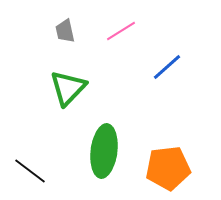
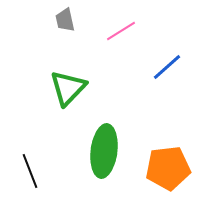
gray trapezoid: moved 11 px up
black line: rotated 32 degrees clockwise
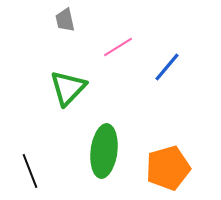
pink line: moved 3 px left, 16 px down
blue line: rotated 8 degrees counterclockwise
orange pentagon: rotated 9 degrees counterclockwise
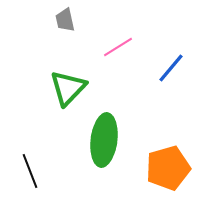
blue line: moved 4 px right, 1 px down
green ellipse: moved 11 px up
